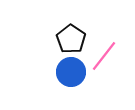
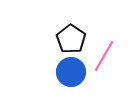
pink line: rotated 8 degrees counterclockwise
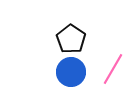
pink line: moved 9 px right, 13 px down
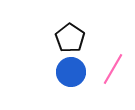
black pentagon: moved 1 px left, 1 px up
